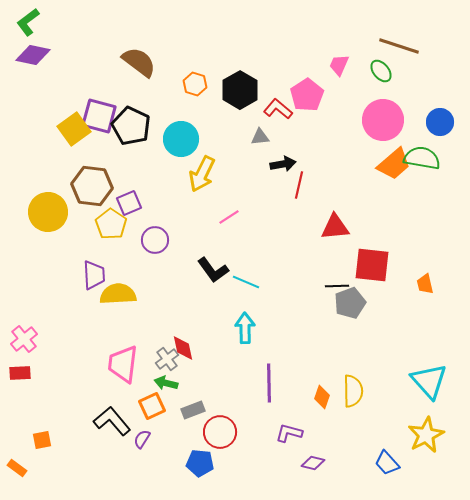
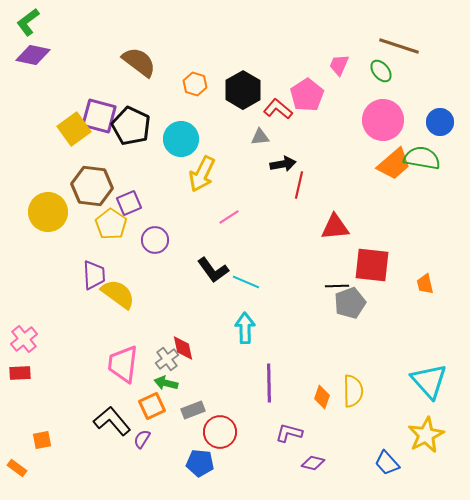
black hexagon at (240, 90): moved 3 px right
yellow semicircle at (118, 294): rotated 39 degrees clockwise
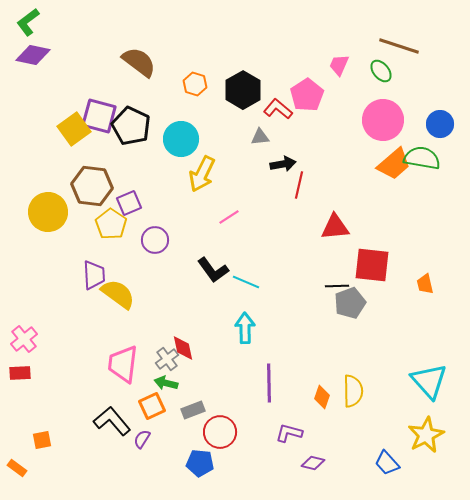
blue circle at (440, 122): moved 2 px down
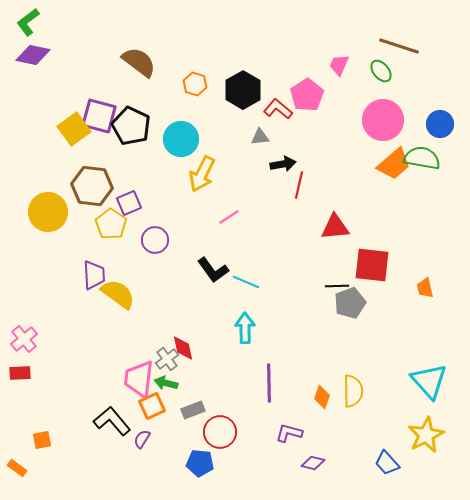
orange trapezoid at (425, 284): moved 4 px down
pink trapezoid at (123, 364): moved 16 px right, 15 px down
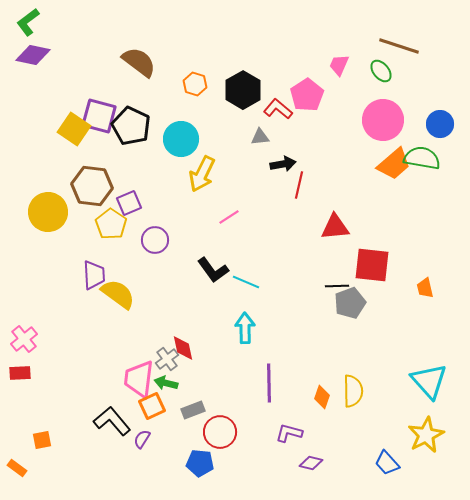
yellow square at (74, 129): rotated 20 degrees counterclockwise
purple diamond at (313, 463): moved 2 px left
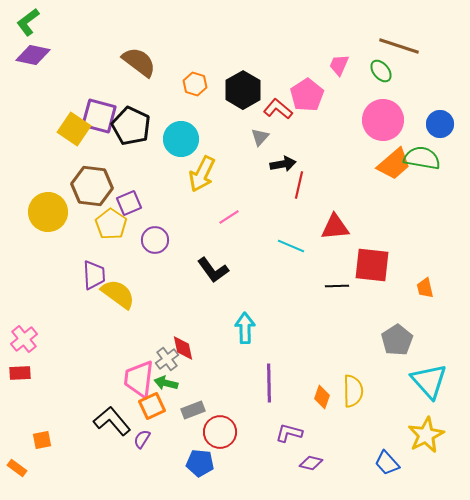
gray triangle at (260, 137): rotated 42 degrees counterclockwise
cyan line at (246, 282): moved 45 px right, 36 px up
gray pentagon at (350, 303): moved 47 px right, 37 px down; rotated 12 degrees counterclockwise
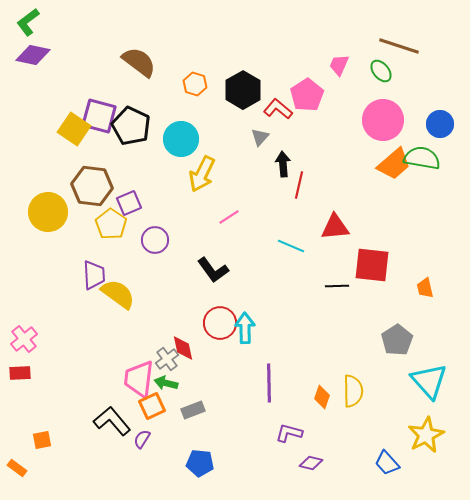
black arrow at (283, 164): rotated 85 degrees counterclockwise
red circle at (220, 432): moved 109 px up
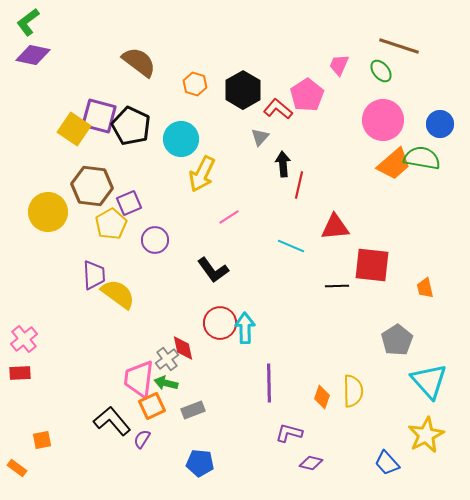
yellow pentagon at (111, 224): rotated 8 degrees clockwise
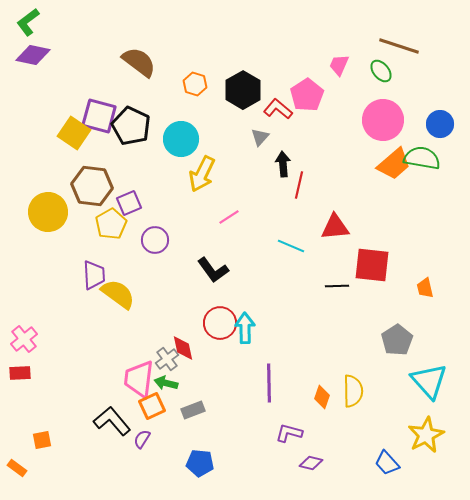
yellow square at (74, 129): moved 4 px down
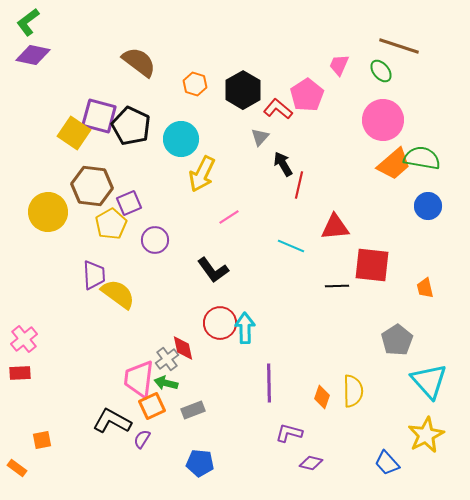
blue circle at (440, 124): moved 12 px left, 82 px down
black arrow at (283, 164): rotated 25 degrees counterclockwise
black L-shape at (112, 421): rotated 21 degrees counterclockwise
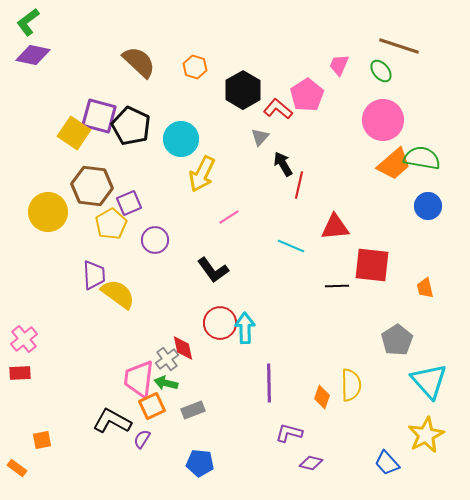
brown semicircle at (139, 62): rotated 6 degrees clockwise
orange hexagon at (195, 84): moved 17 px up
yellow semicircle at (353, 391): moved 2 px left, 6 px up
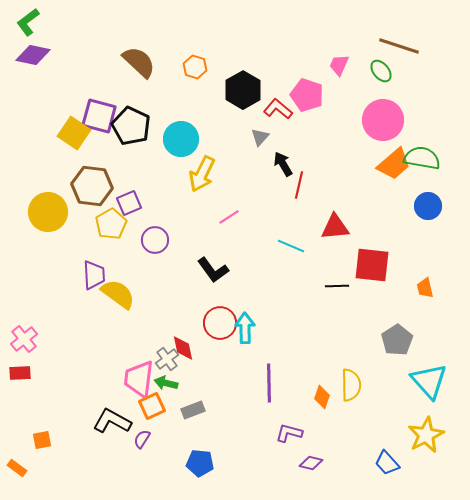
pink pentagon at (307, 95): rotated 20 degrees counterclockwise
